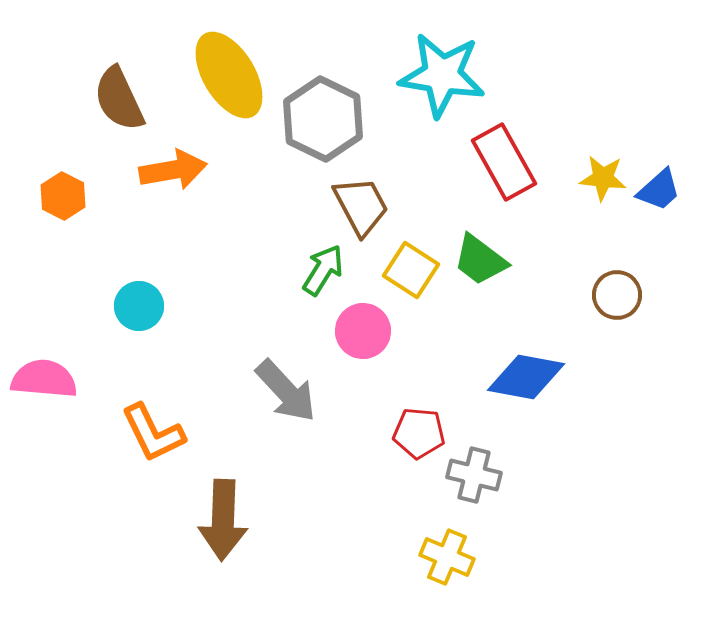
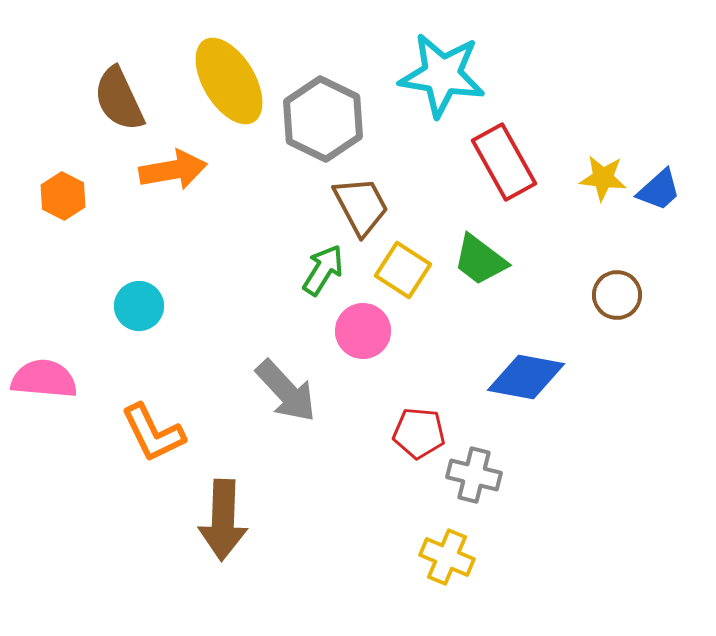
yellow ellipse: moved 6 px down
yellow square: moved 8 px left
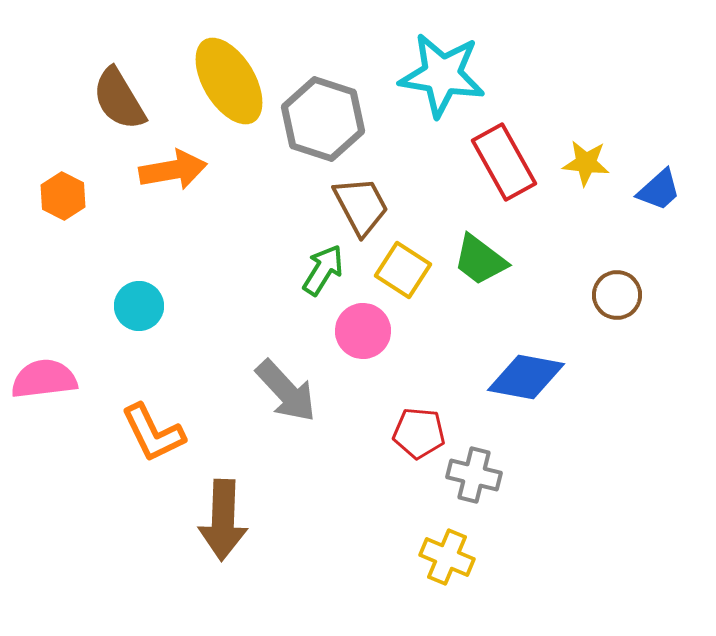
brown semicircle: rotated 6 degrees counterclockwise
gray hexagon: rotated 8 degrees counterclockwise
yellow star: moved 17 px left, 15 px up
pink semicircle: rotated 12 degrees counterclockwise
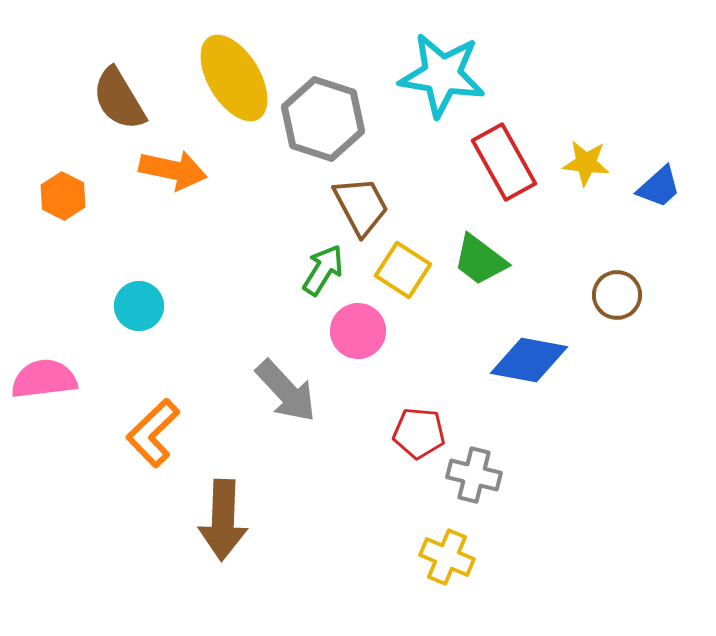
yellow ellipse: moved 5 px right, 3 px up
orange arrow: rotated 22 degrees clockwise
blue trapezoid: moved 3 px up
pink circle: moved 5 px left
blue diamond: moved 3 px right, 17 px up
orange L-shape: rotated 72 degrees clockwise
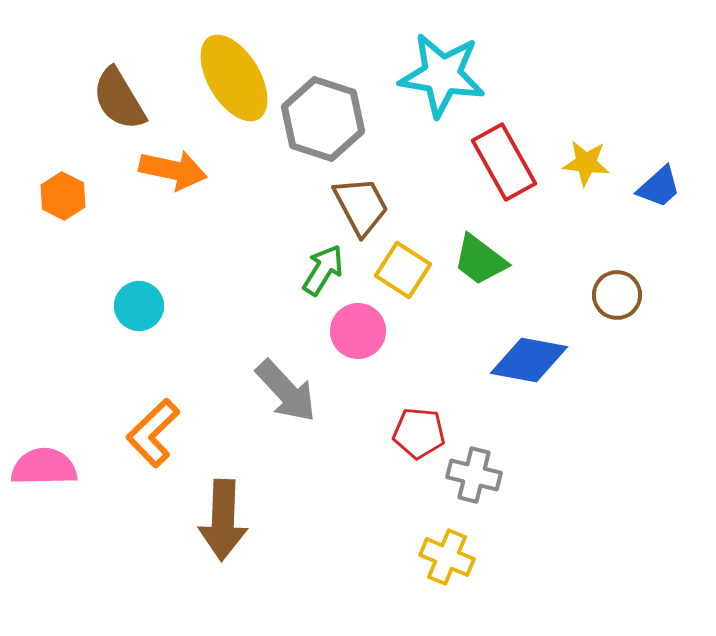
pink semicircle: moved 88 px down; rotated 6 degrees clockwise
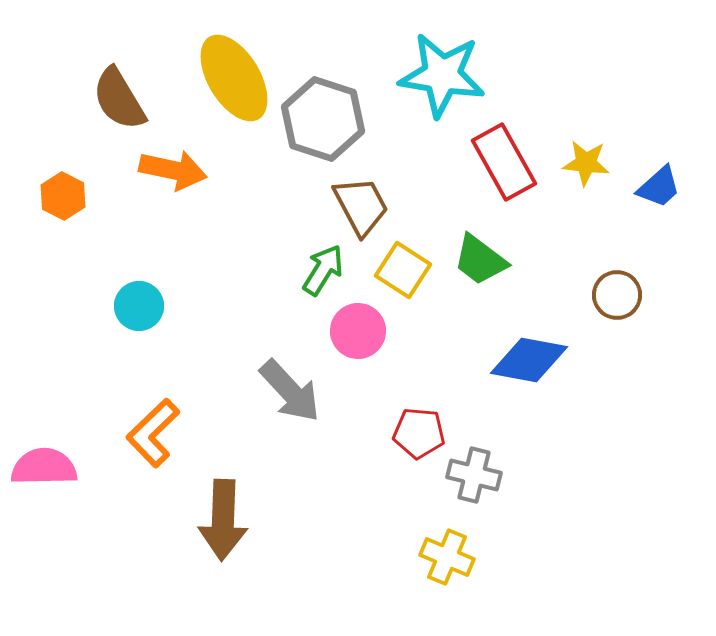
gray arrow: moved 4 px right
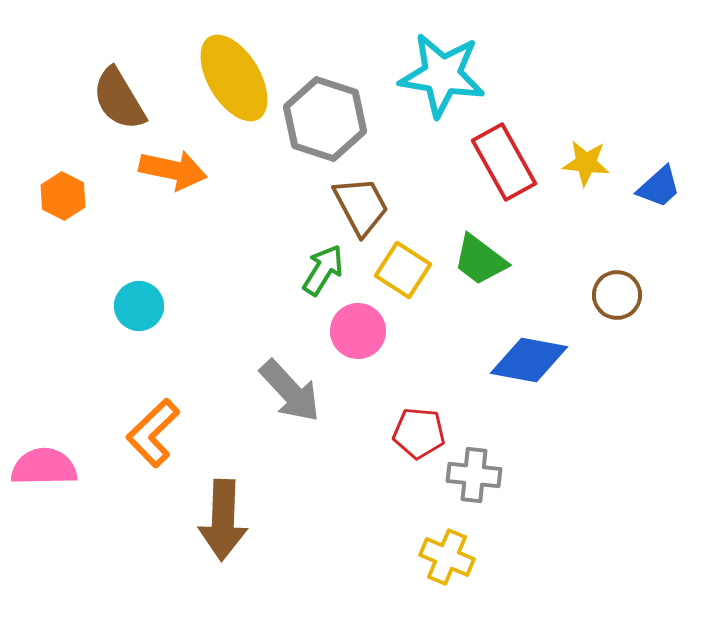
gray hexagon: moved 2 px right
gray cross: rotated 8 degrees counterclockwise
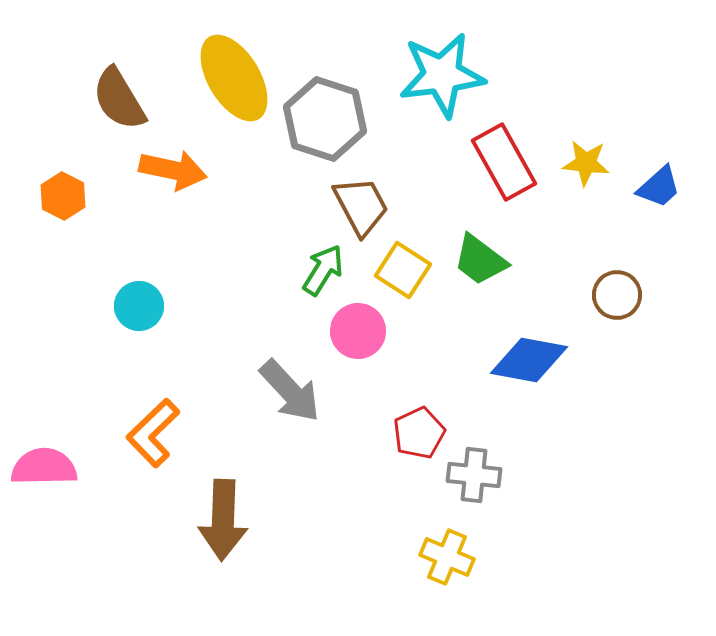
cyan star: rotated 16 degrees counterclockwise
red pentagon: rotated 30 degrees counterclockwise
